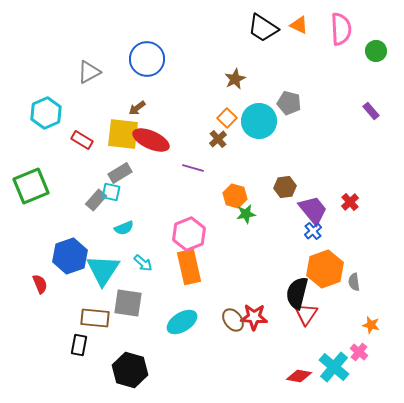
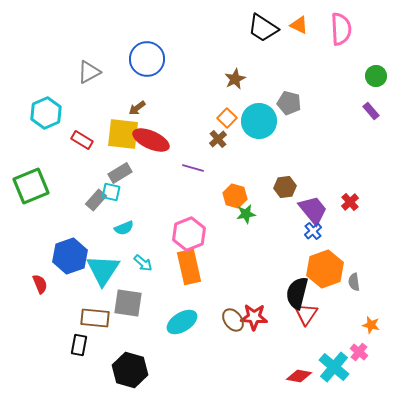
green circle at (376, 51): moved 25 px down
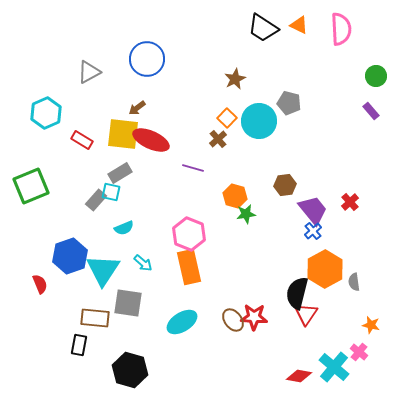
brown hexagon at (285, 187): moved 2 px up
pink hexagon at (189, 234): rotated 16 degrees counterclockwise
orange hexagon at (325, 269): rotated 9 degrees counterclockwise
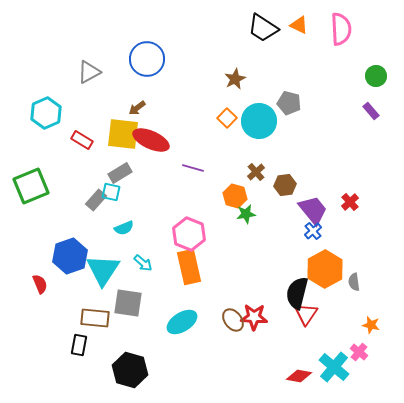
brown cross at (218, 139): moved 38 px right, 33 px down
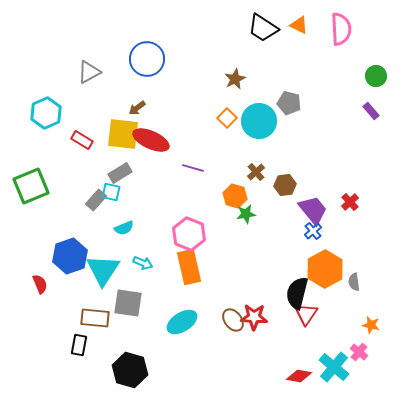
cyan arrow at (143, 263): rotated 18 degrees counterclockwise
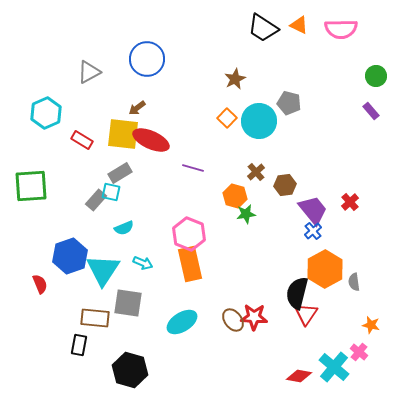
pink semicircle at (341, 29): rotated 92 degrees clockwise
green square at (31, 186): rotated 18 degrees clockwise
orange rectangle at (189, 267): moved 1 px right, 3 px up
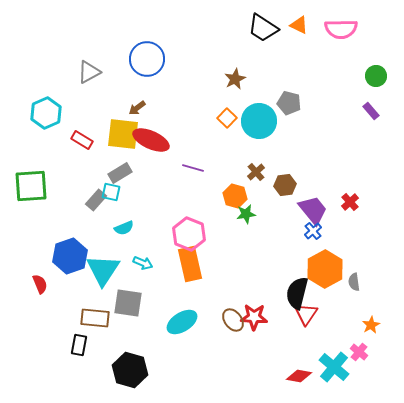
orange star at (371, 325): rotated 30 degrees clockwise
